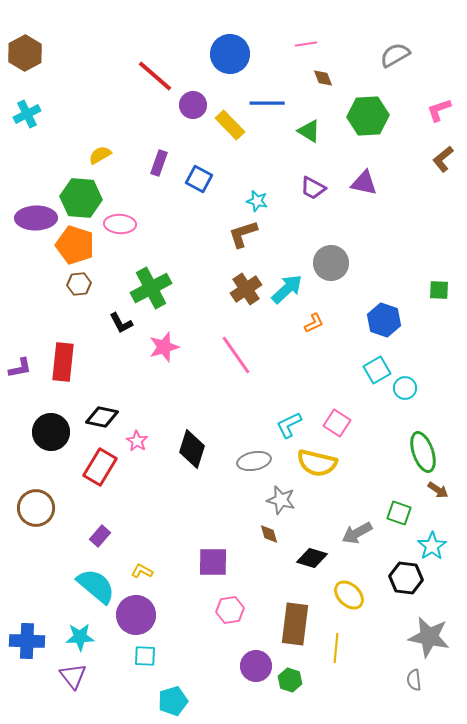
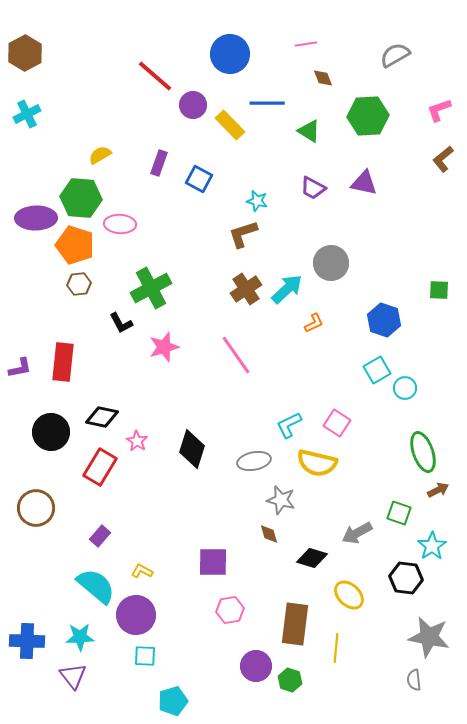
brown arrow at (438, 490): rotated 60 degrees counterclockwise
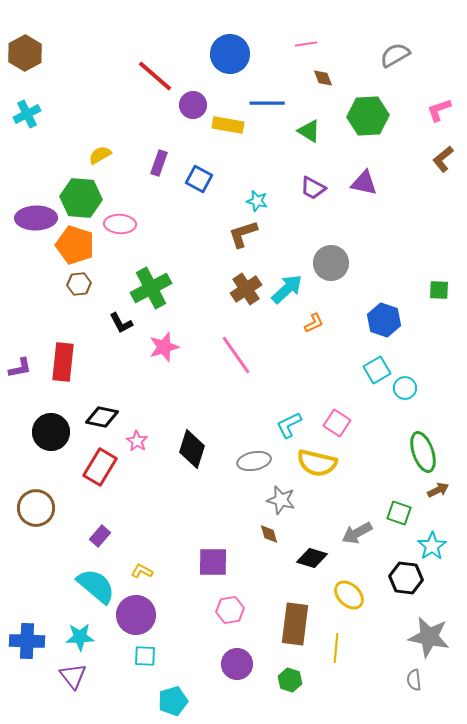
yellow rectangle at (230, 125): moved 2 px left; rotated 36 degrees counterclockwise
purple circle at (256, 666): moved 19 px left, 2 px up
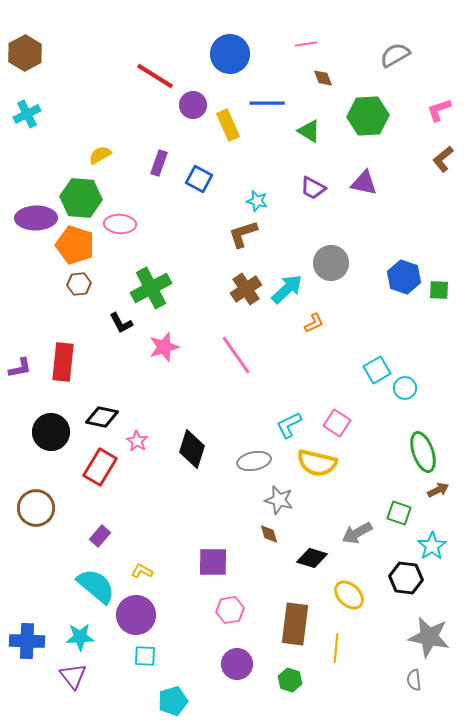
red line at (155, 76): rotated 9 degrees counterclockwise
yellow rectangle at (228, 125): rotated 56 degrees clockwise
blue hexagon at (384, 320): moved 20 px right, 43 px up
gray star at (281, 500): moved 2 px left
